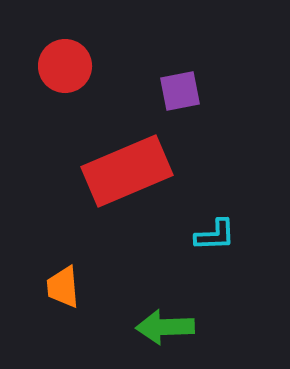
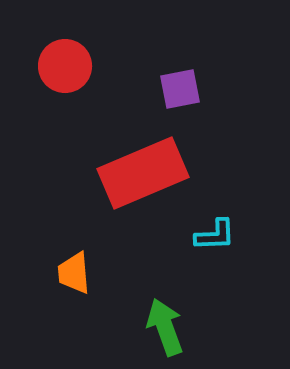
purple square: moved 2 px up
red rectangle: moved 16 px right, 2 px down
orange trapezoid: moved 11 px right, 14 px up
green arrow: rotated 72 degrees clockwise
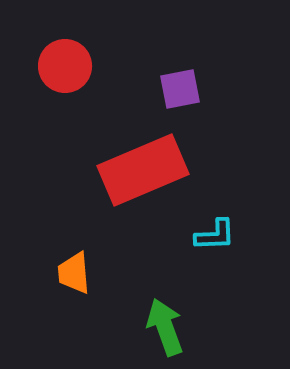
red rectangle: moved 3 px up
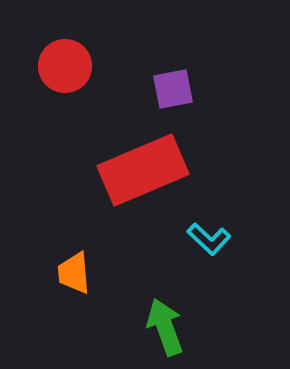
purple square: moved 7 px left
cyan L-shape: moved 6 px left, 4 px down; rotated 45 degrees clockwise
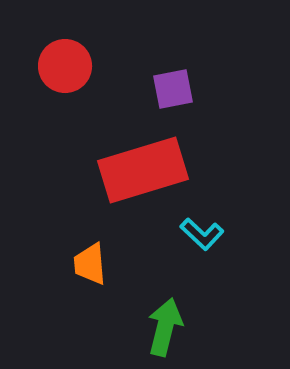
red rectangle: rotated 6 degrees clockwise
cyan L-shape: moved 7 px left, 5 px up
orange trapezoid: moved 16 px right, 9 px up
green arrow: rotated 34 degrees clockwise
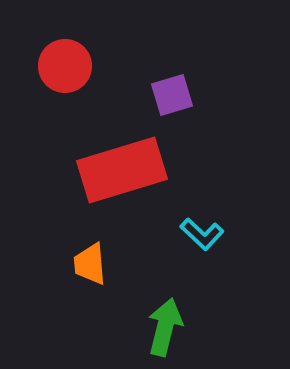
purple square: moved 1 px left, 6 px down; rotated 6 degrees counterclockwise
red rectangle: moved 21 px left
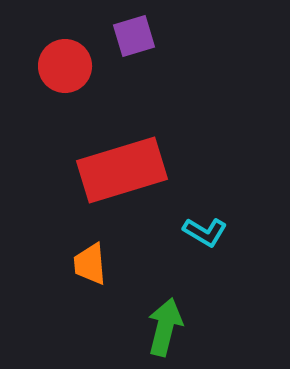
purple square: moved 38 px left, 59 px up
cyan L-shape: moved 3 px right, 2 px up; rotated 12 degrees counterclockwise
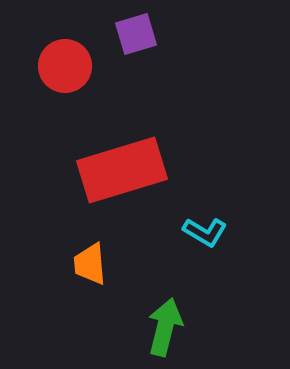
purple square: moved 2 px right, 2 px up
